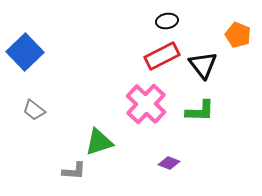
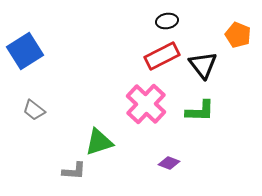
blue square: moved 1 px up; rotated 12 degrees clockwise
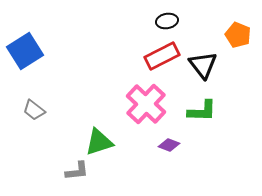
green L-shape: moved 2 px right
purple diamond: moved 18 px up
gray L-shape: moved 3 px right; rotated 10 degrees counterclockwise
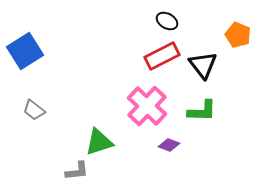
black ellipse: rotated 40 degrees clockwise
pink cross: moved 1 px right, 2 px down
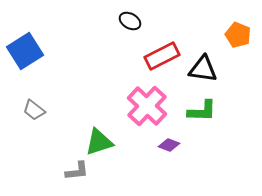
black ellipse: moved 37 px left
black triangle: moved 4 px down; rotated 44 degrees counterclockwise
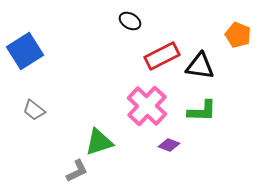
black triangle: moved 3 px left, 3 px up
gray L-shape: rotated 20 degrees counterclockwise
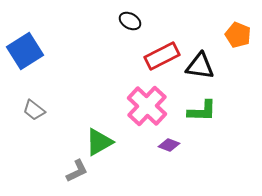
green triangle: rotated 12 degrees counterclockwise
